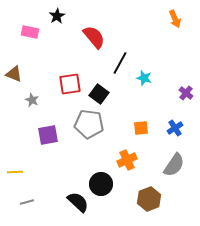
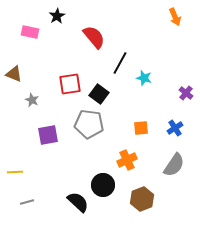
orange arrow: moved 2 px up
black circle: moved 2 px right, 1 px down
brown hexagon: moved 7 px left
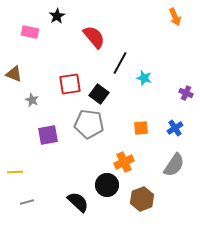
purple cross: rotated 16 degrees counterclockwise
orange cross: moved 3 px left, 2 px down
black circle: moved 4 px right
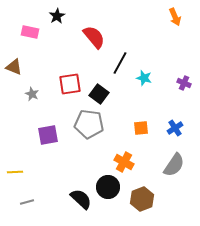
brown triangle: moved 7 px up
purple cross: moved 2 px left, 10 px up
gray star: moved 6 px up
orange cross: rotated 36 degrees counterclockwise
black circle: moved 1 px right, 2 px down
black semicircle: moved 3 px right, 3 px up
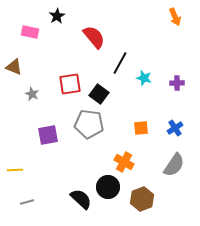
purple cross: moved 7 px left; rotated 24 degrees counterclockwise
yellow line: moved 2 px up
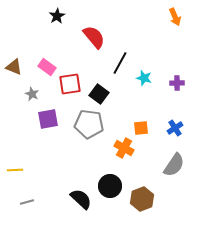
pink rectangle: moved 17 px right, 35 px down; rotated 24 degrees clockwise
purple square: moved 16 px up
orange cross: moved 14 px up
black circle: moved 2 px right, 1 px up
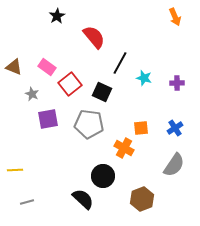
red square: rotated 30 degrees counterclockwise
black square: moved 3 px right, 2 px up; rotated 12 degrees counterclockwise
black circle: moved 7 px left, 10 px up
black semicircle: moved 2 px right
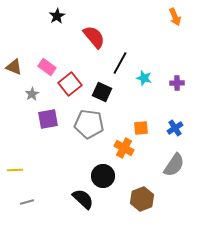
gray star: rotated 16 degrees clockwise
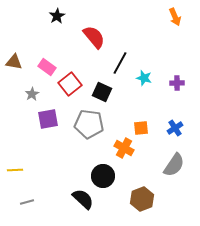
brown triangle: moved 5 px up; rotated 12 degrees counterclockwise
